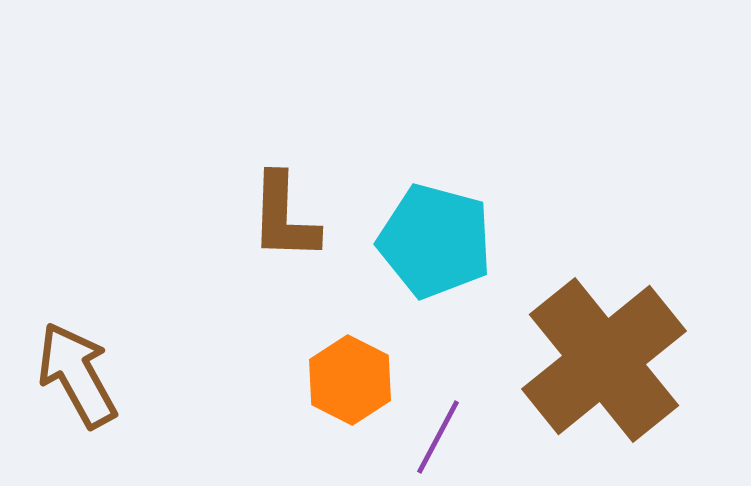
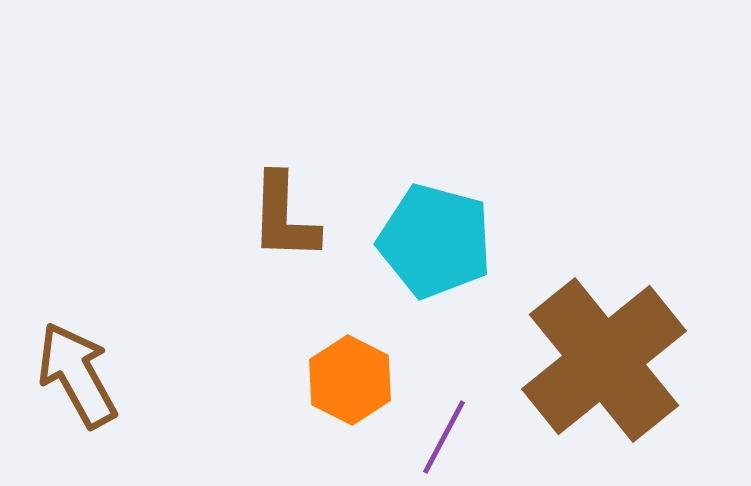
purple line: moved 6 px right
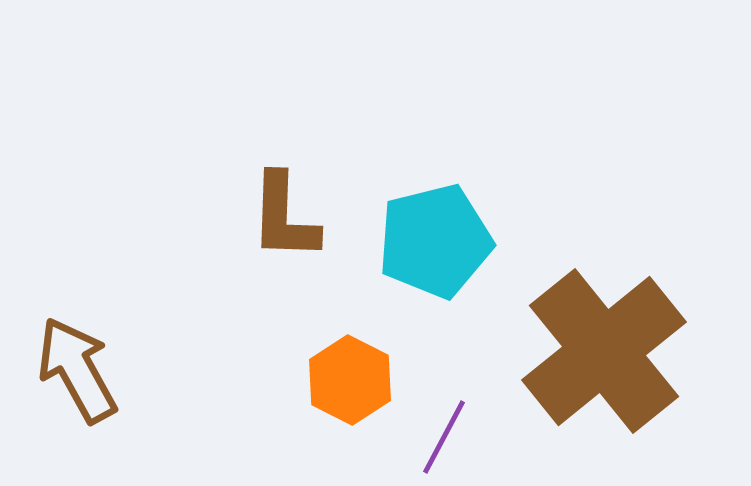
cyan pentagon: rotated 29 degrees counterclockwise
brown cross: moved 9 px up
brown arrow: moved 5 px up
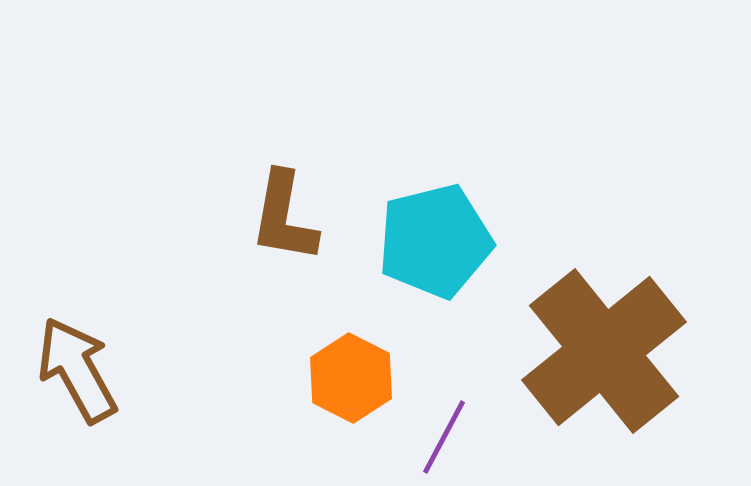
brown L-shape: rotated 8 degrees clockwise
orange hexagon: moved 1 px right, 2 px up
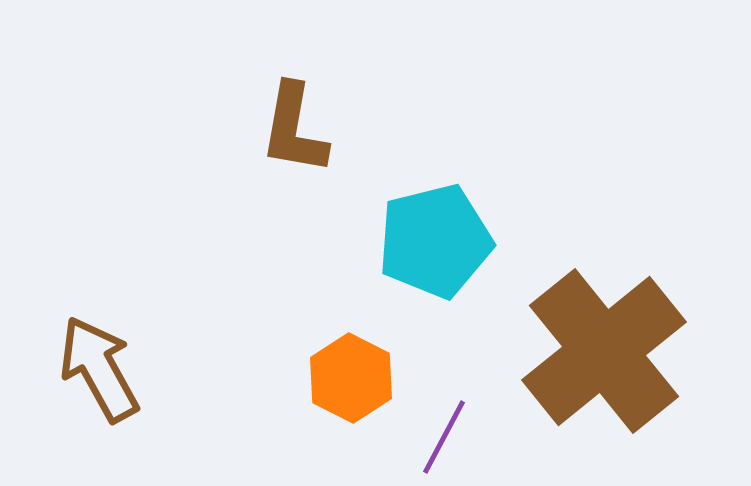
brown L-shape: moved 10 px right, 88 px up
brown arrow: moved 22 px right, 1 px up
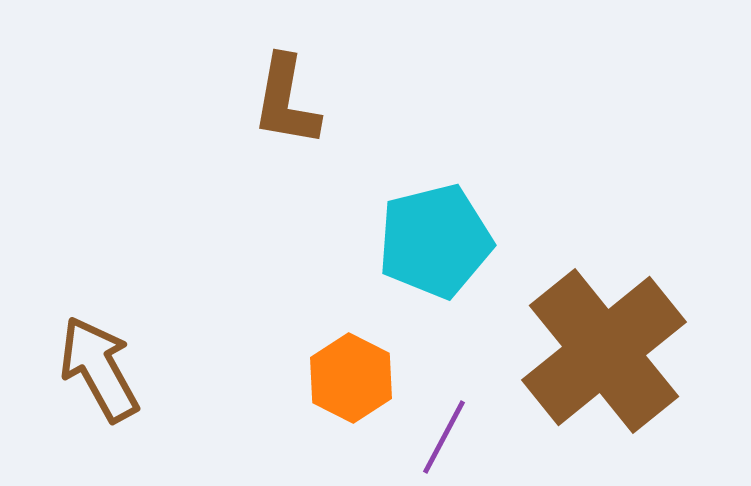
brown L-shape: moved 8 px left, 28 px up
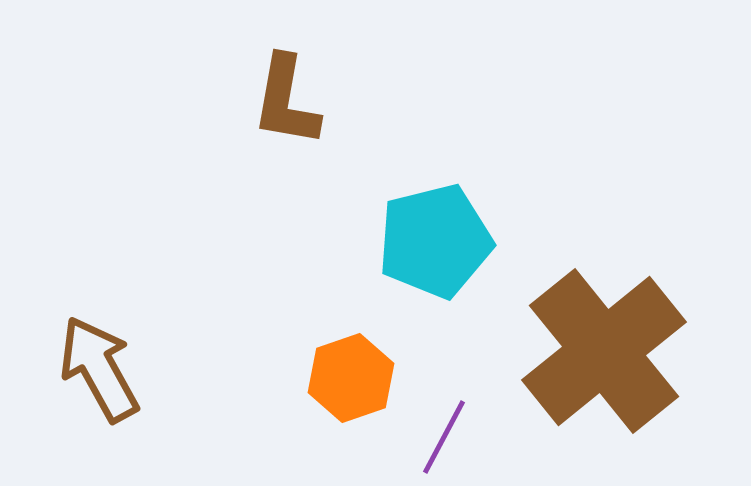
orange hexagon: rotated 14 degrees clockwise
